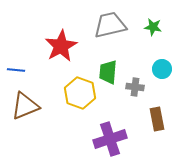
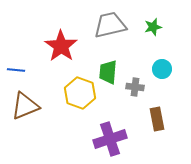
green star: rotated 24 degrees counterclockwise
red star: rotated 8 degrees counterclockwise
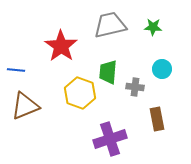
green star: rotated 18 degrees clockwise
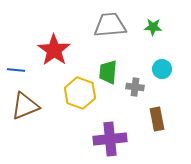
gray trapezoid: rotated 8 degrees clockwise
red star: moved 7 px left, 4 px down
purple cross: rotated 12 degrees clockwise
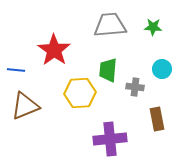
green trapezoid: moved 2 px up
yellow hexagon: rotated 24 degrees counterclockwise
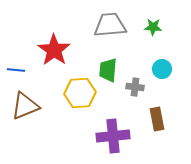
purple cross: moved 3 px right, 3 px up
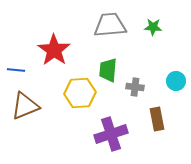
cyan circle: moved 14 px right, 12 px down
purple cross: moved 2 px left, 2 px up; rotated 12 degrees counterclockwise
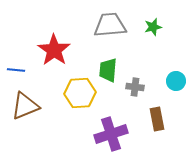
green star: rotated 18 degrees counterclockwise
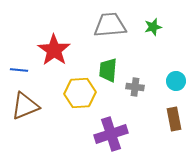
blue line: moved 3 px right
brown rectangle: moved 17 px right
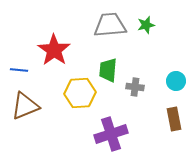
green star: moved 7 px left, 2 px up
